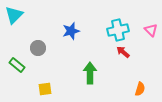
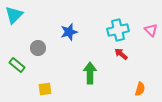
blue star: moved 2 px left, 1 px down
red arrow: moved 2 px left, 2 px down
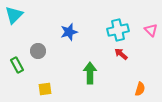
gray circle: moved 3 px down
green rectangle: rotated 21 degrees clockwise
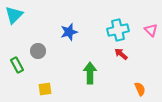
orange semicircle: rotated 40 degrees counterclockwise
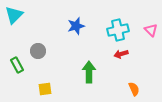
blue star: moved 7 px right, 6 px up
red arrow: rotated 56 degrees counterclockwise
green arrow: moved 1 px left, 1 px up
orange semicircle: moved 6 px left
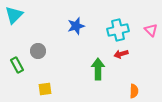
green arrow: moved 9 px right, 3 px up
orange semicircle: moved 2 px down; rotated 24 degrees clockwise
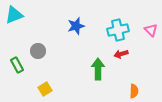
cyan triangle: rotated 24 degrees clockwise
yellow square: rotated 24 degrees counterclockwise
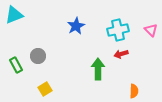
blue star: rotated 12 degrees counterclockwise
gray circle: moved 5 px down
green rectangle: moved 1 px left
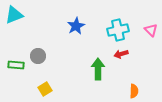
green rectangle: rotated 56 degrees counterclockwise
